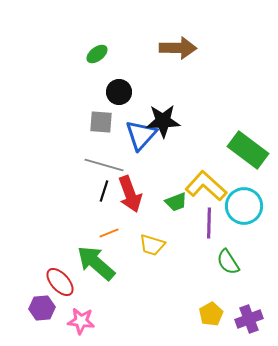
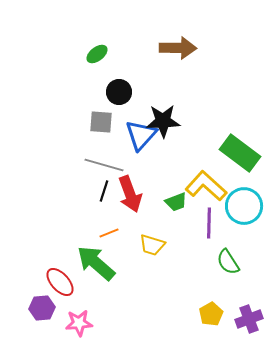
green rectangle: moved 8 px left, 3 px down
pink star: moved 2 px left, 2 px down; rotated 12 degrees counterclockwise
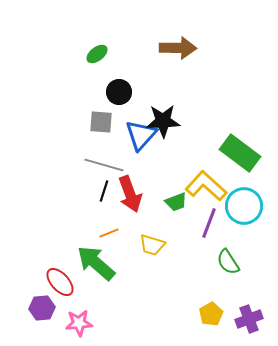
purple line: rotated 20 degrees clockwise
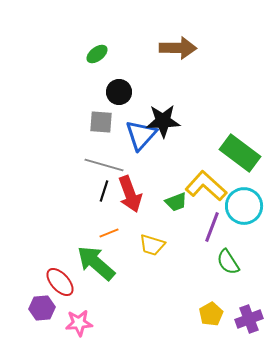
purple line: moved 3 px right, 4 px down
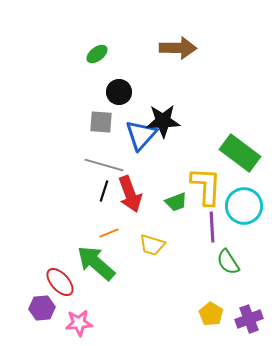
yellow L-shape: rotated 51 degrees clockwise
purple line: rotated 24 degrees counterclockwise
yellow pentagon: rotated 10 degrees counterclockwise
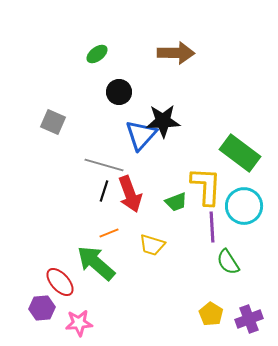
brown arrow: moved 2 px left, 5 px down
gray square: moved 48 px left; rotated 20 degrees clockwise
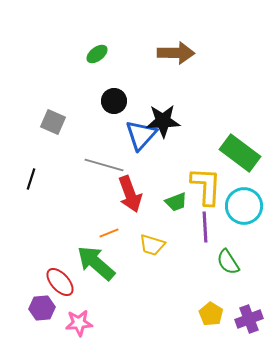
black circle: moved 5 px left, 9 px down
black line: moved 73 px left, 12 px up
purple line: moved 7 px left
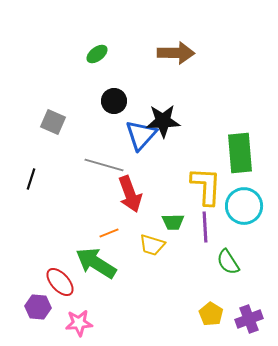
green rectangle: rotated 48 degrees clockwise
green trapezoid: moved 3 px left, 20 px down; rotated 20 degrees clockwise
green arrow: rotated 9 degrees counterclockwise
purple hexagon: moved 4 px left, 1 px up; rotated 10 degrees clockwise
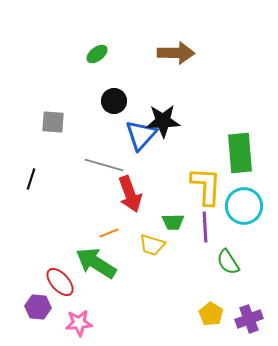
gray square: rotated 20 degrees counterclockwise
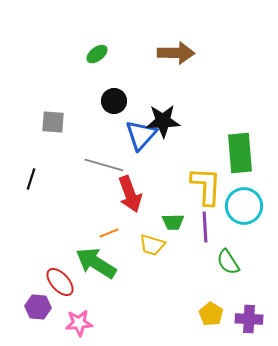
purple cross: rotated 24 degrees clockwise
